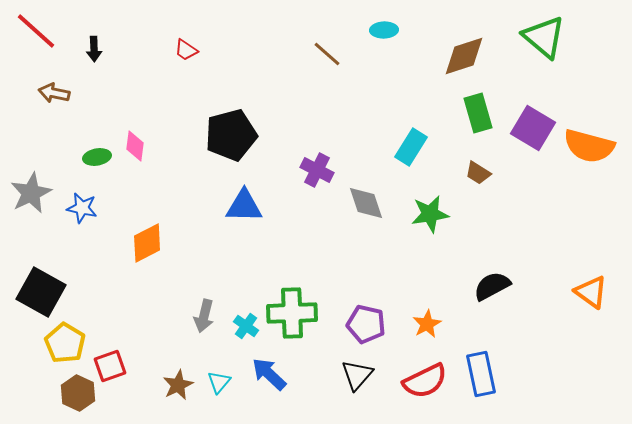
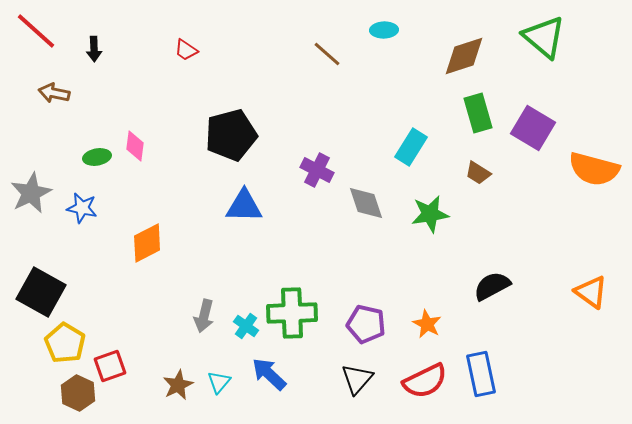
orange semicircle: moved 5 px right, 23 px down
orange star: rotated 16 degrees counterclockwise
black triangle: moved 4 px down
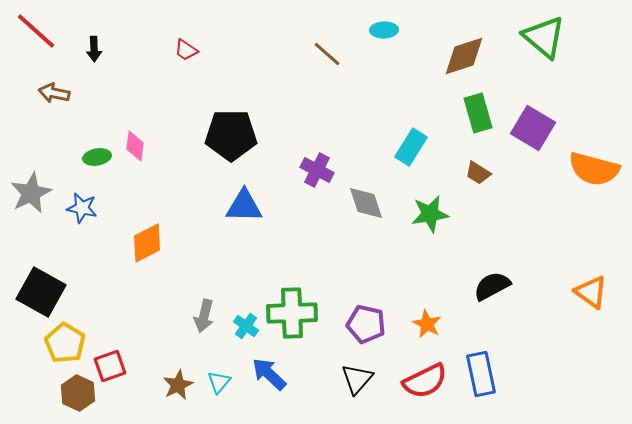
black pentagon: rotated 15 degrees clockwise
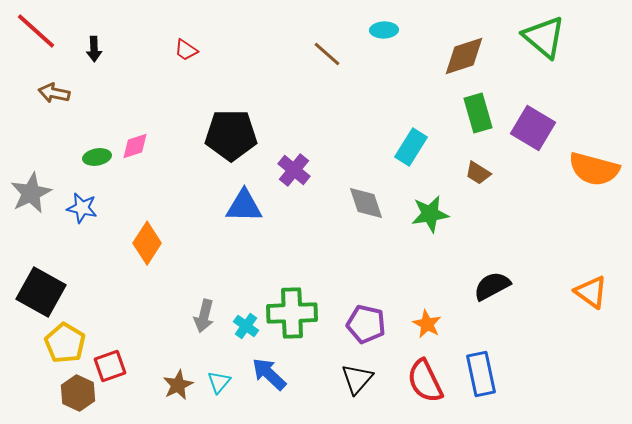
pink diamond: rotated 64 degrees clockwise
purple cross: moved 23 px left; rotated 12 degrees clockwise
orange diamond: rotated 30 degrees counterclockwise
red semicircle: rotated 90 degrees clockwise
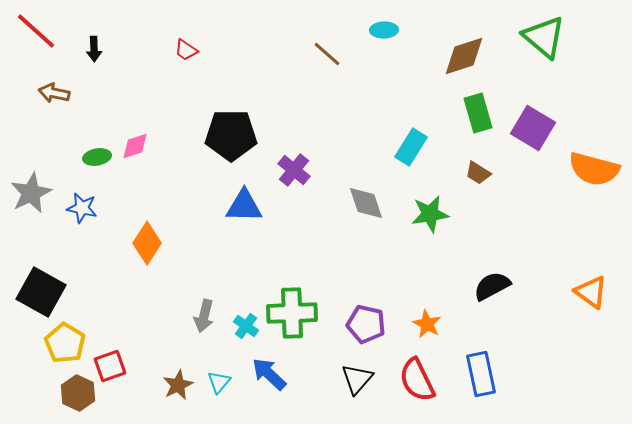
red semicircle: moved 8 px left, 1 px up
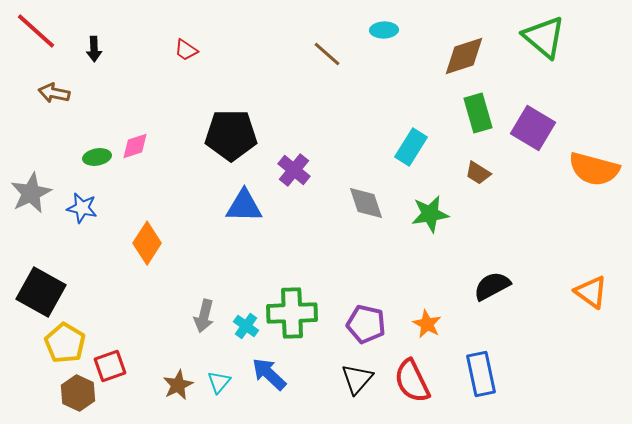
red semicircle: moved 5 px left, 1 px down
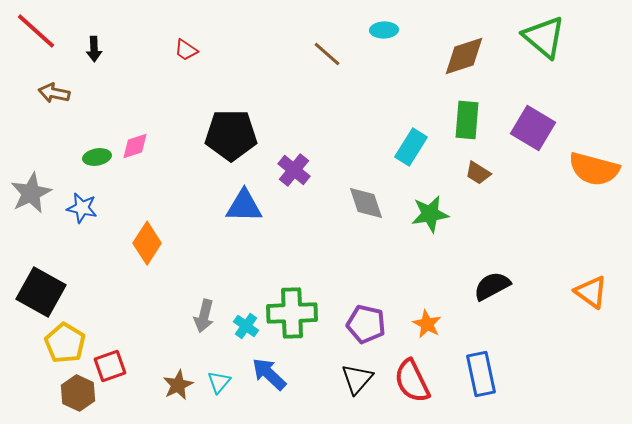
green rectangle: moved 11 px left, 7 px down; rotated 21 degrees clockwise
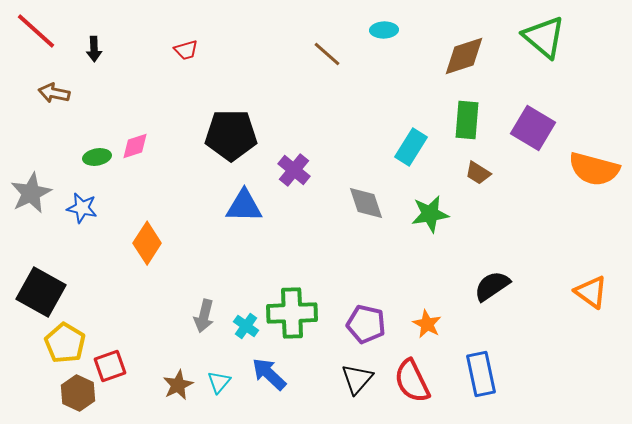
red trapezoid: rotated 50 degrees counterclockwise
black semicircle: rotated 6 degrees counterclockwise
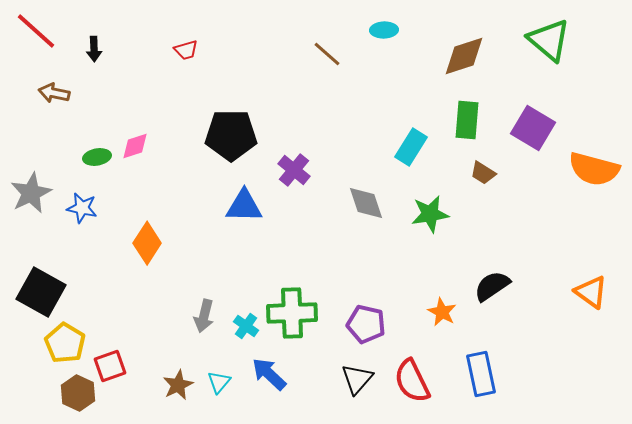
green triangle: moved 5 px right, 3 px down
brown trapezoid: moved 5 px right
orange star: moved 15 px right, 12 px up
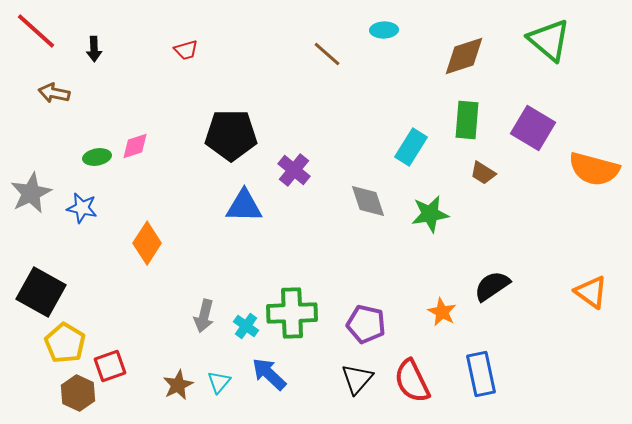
gray diamond: moved 2 px right, 2 px up
